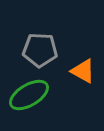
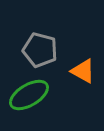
gray pentagon: rotated 12 degrees clockwise
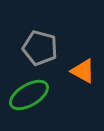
gray pentagon: moved 2 px up
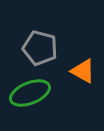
green ellipse: moved 1 px right, 2 px up; rotated 9 degrees clockwise
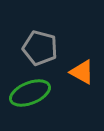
orange triangle: moved 1 px left, 1 px down
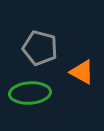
green ellipse: rotated 18 degrees clockwise
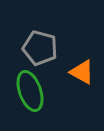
green ellipse: moved 2 px up; rotated 75 degrees clockwise
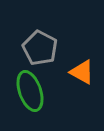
gray pentagon: rotated 12 degrees clockwise
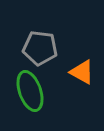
gray pentagon: rotated 20 degrees counterclockwise
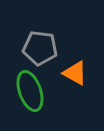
orange triangle: moved 7 px left, 1 px down
